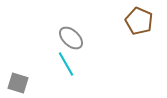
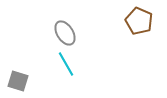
gray ellipse: moved 6 px left, 5 px up; rotated 15 degrees clockwise
gray square: moved 2 px up
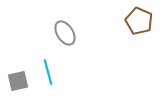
cyan line: moved 18 px left, 8 px down; rotated 15 degrees clockwise
gray square: rotated 30 degrees counterclockwise
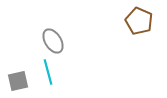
gray ellipse: moved 12 px left, 8 px down
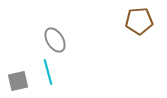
brown pentagon: rotated 28 degrees counterclockwise
gray ellipse: moved 2 px right, 1 px up
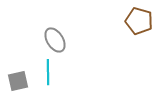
brown pentagon: rotated 20 degrees clockwise
cyan line: rotated 15 degrees clockwise
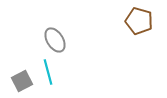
cyan line: rotated 15 degrees counterclockwise
gray square: moved 4 px right; rotated 15 degrees counterclockwise
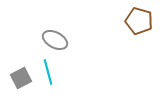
gray ellipse: rotated 30 degrees counterclockwise
gray square: moved 1 px left, 3 px up
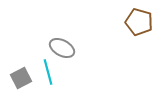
brown pentagon: moved 1 px down
gray ellipse: moved 7 px right, 8 px down
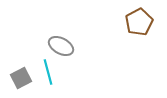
brown pentagon: rotated 28 degrees clockwise
gray ellipse: moved 1 px left, 2 px up
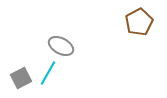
cyan line: moved 1 px down; rotated 45 degrees clockwise
